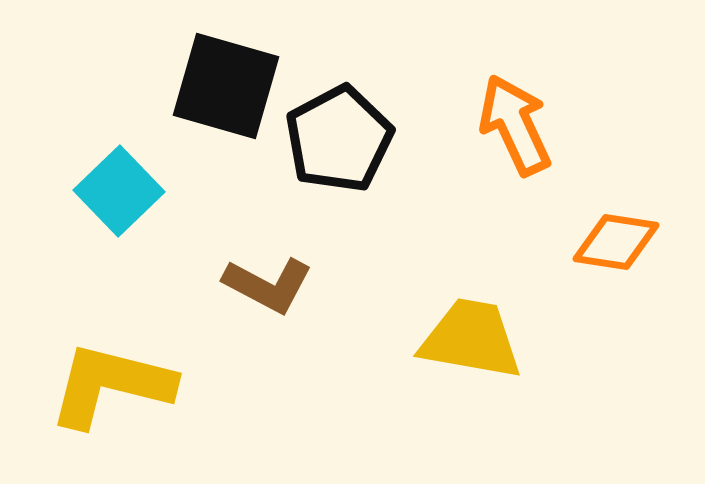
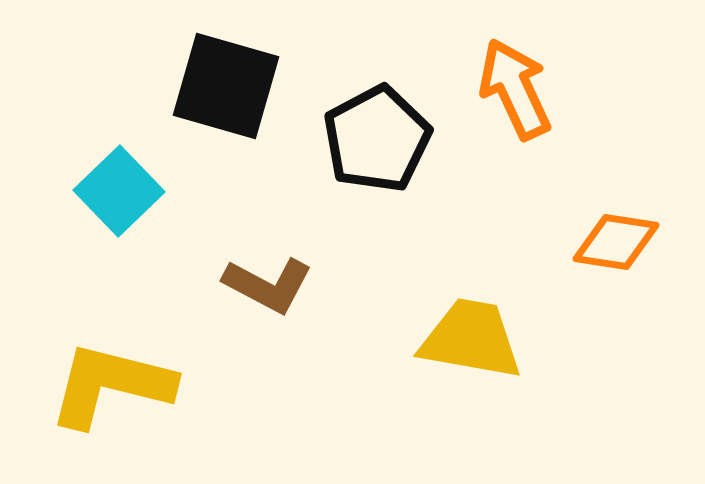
orange arrow: moved 36 px up
black pentagon: moved 38 px right
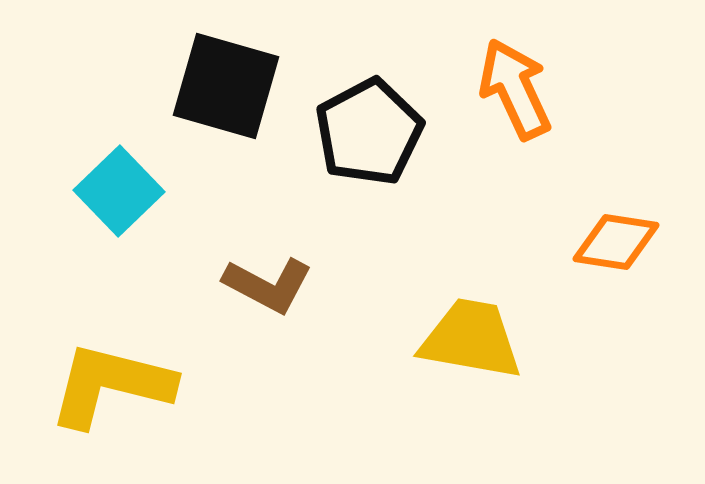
black pentagon: moved 8 px left, 7 px up
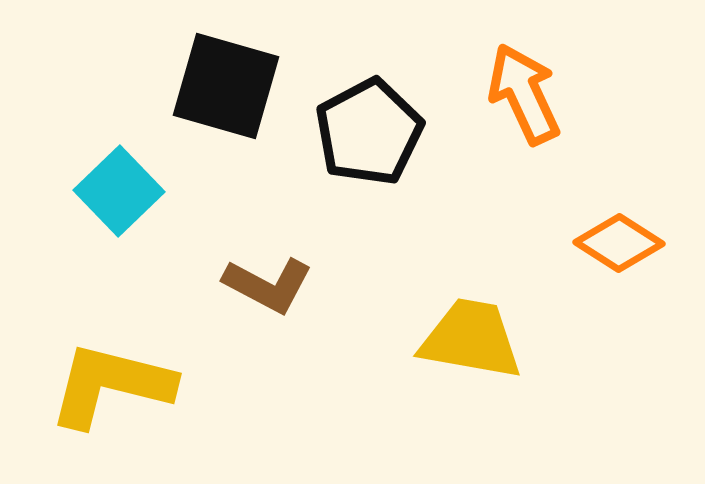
orange arrow: moved 9 px right, 5 px down
orange diamond: moved 3 px right, 1 px down; rotated 24 degrees clockwise
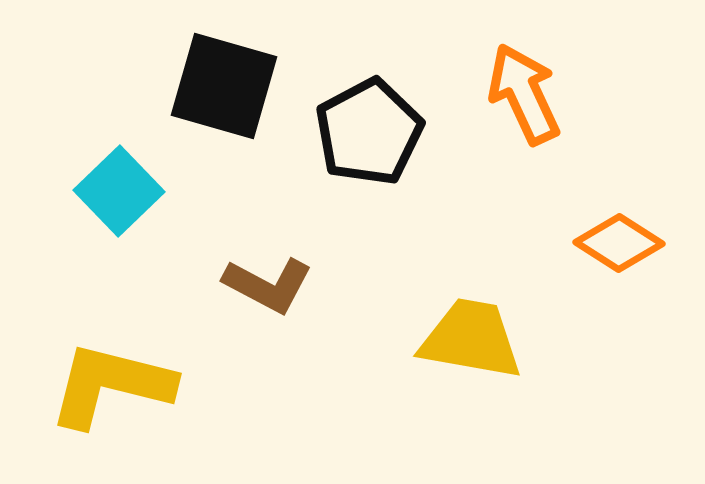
black square: moved 2 px left
